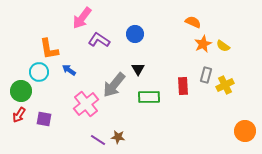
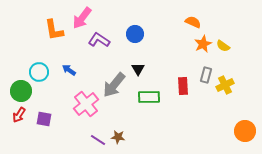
orange L-shape: moved 5 px right, 19 px up
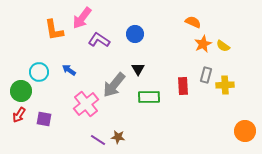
yellow cross: rotated 24 degrees clockwise
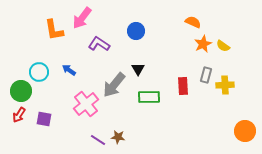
blue circle: moved 1 px right, 3 px up
purple L-shape: moved 4 px down
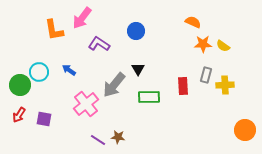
orange star: rotated 24 degrees clockwise
green circle: moved 1 px left, 6 px up
orange circle: moved 1 px up
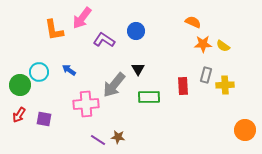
purple L-shape: moved 5 px right, 4 px up
pink cross: rotated 35 degrees clockwise
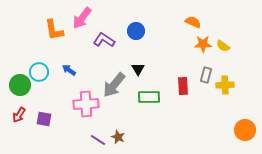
brown star: rotated 16 degrees clockwise
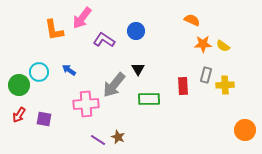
orange semicircle: moved 1 px left, 2 px up
green circle: moved 1 px left
green rectangle: moved 2 px down
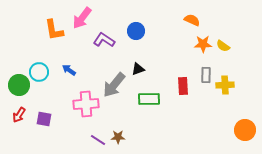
black triangle: rotated 40 degrees clockwise
gray rectangle: rotated 14 degrees counterclockwise
brown star: rotated 24 degrees counterclockwise
